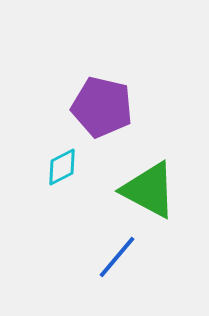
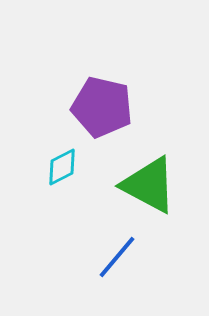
green triangle: moved 5 px up
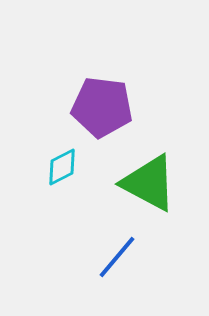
purple pentagon: rotated 6 degrees counterclockwise
green triangle: moved 2 px up
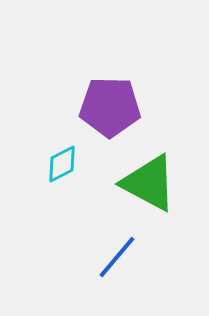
purple pentagon: moved 8 px right; rotated 6 degrees counterclockwise
cyan diamond: moved 3 px up
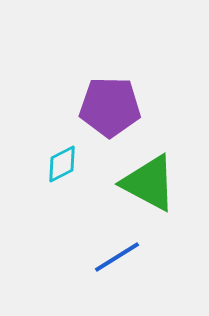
blue line: rotated 18 degrees clockwise
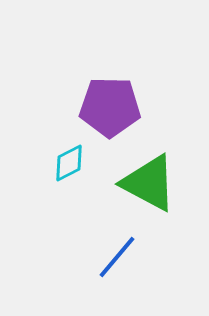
cyan diamond: moved 7 px right, 1 px up
blue line: rotated 18 degrees counterclockwise
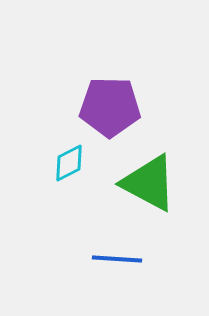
blue line: moved 2 px down; rotated 54 degrees clockwise
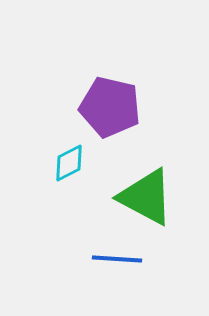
purple pentagon: rotated 12 degrees clockwise
green triangle: moved 3 px left, 14 px down
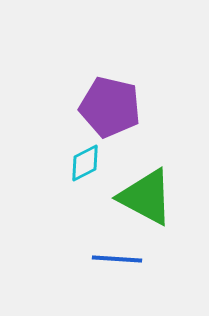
cyan diamond: moved 16 px right
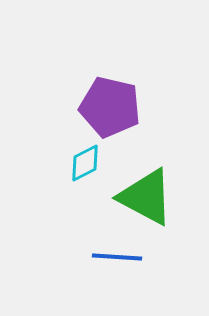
blue line: moved 2 px up
